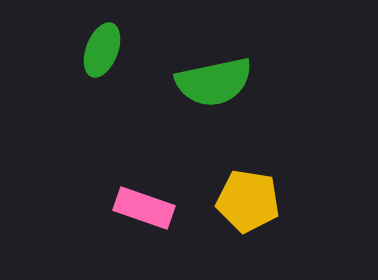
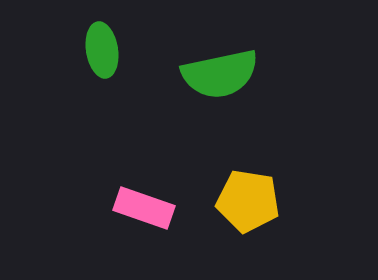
green ellipse: rotated 30 degrees counterclockwise
green semicircle: moved 6 px right, 8 px up
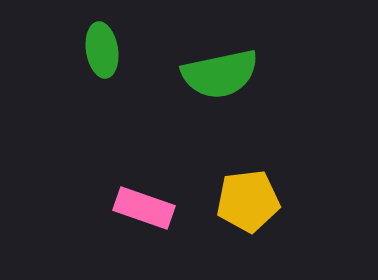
yellow pentagon: rotated 16 degrees counterclockwise
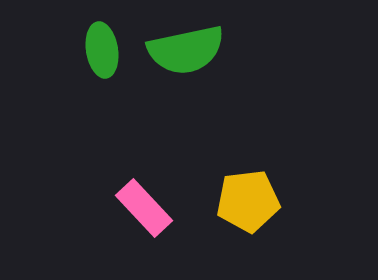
green semicircle: moved 34 px left, 24 px up
pink rectangle: rotated 28 degrees clockwise
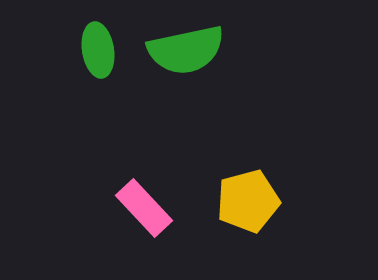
green ellipse: moved 4 px left
yellow pentagon: rotated 8 degrees counterclockwise
